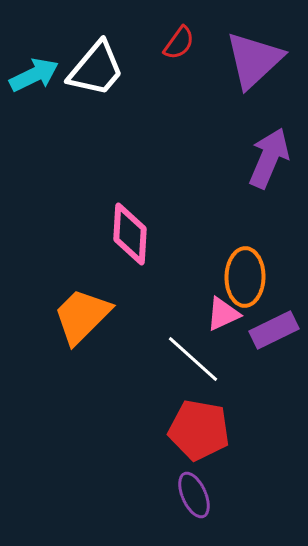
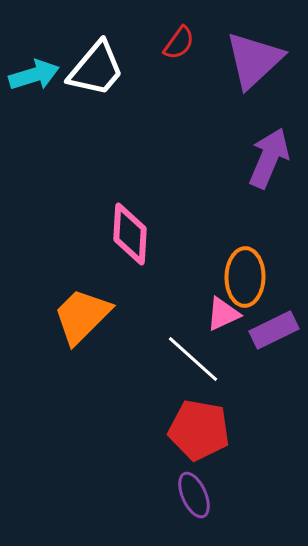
cyan arrow: rotated 9 degrees clockwise
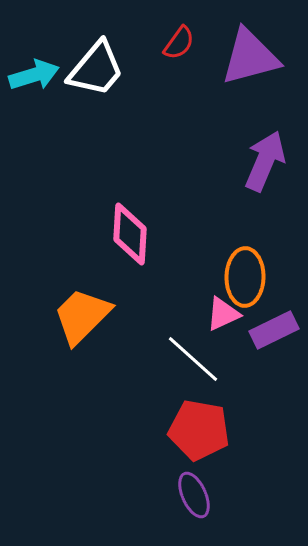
purple triangle: moved 4 px left, 3 px up; rotated 28 degrees clockwise
purple arrow: moved 4 px left, 3 px down
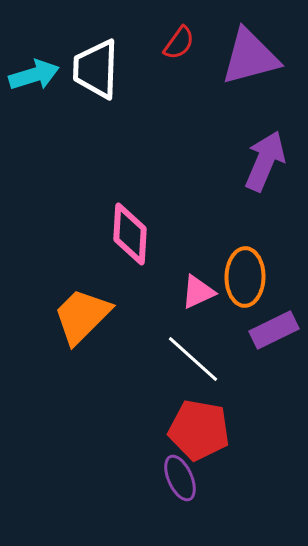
white trapezoid: rotated 142 degrees clockwise
pink triangle: moved 25 px left, 22 px up
purple ellipse: moved 14 px left, 17 px up
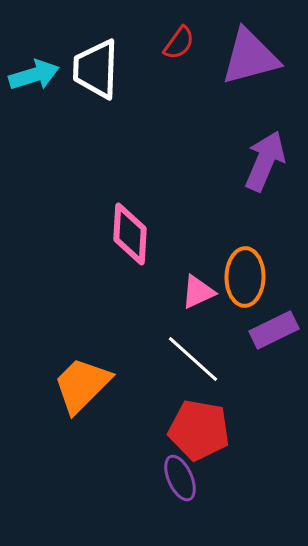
orange trapezoid: moved 69 px down
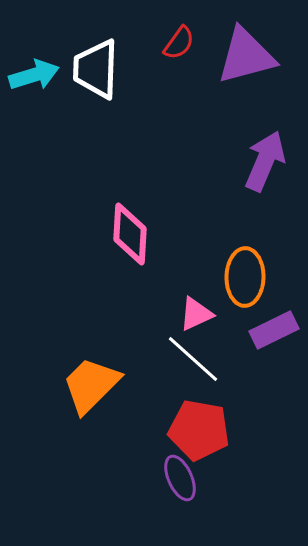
purple triangle: moved 4 px left, 1 px up
pink triangle: moved 2 px left, 22 px down
orange trapezoid: moved 9 px right
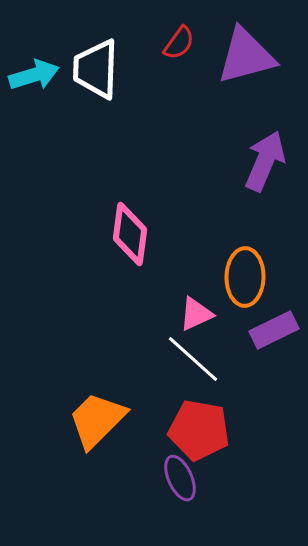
pink diamond: rotated 4 degrees clockwise
orange trapezoid: moved 6 px right, 35 px down
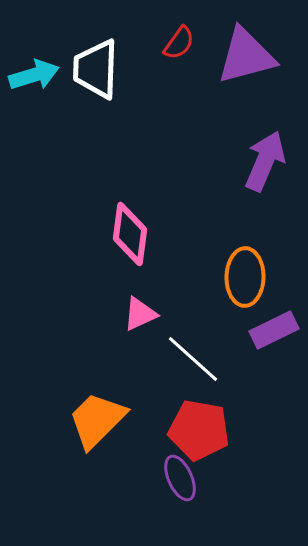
pink triangle: moved 56 px left
